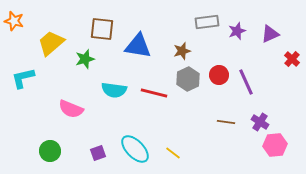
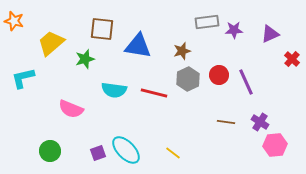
purple star: moved 3 px left, 1 px up; rotated 18 degrees clockwise
cyan ellipse: moved 9 px left, 1 px down
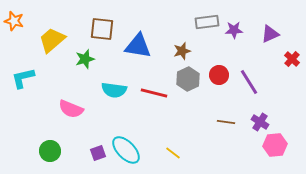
yellow trapezoid: moved 1 px right, 3 px up
purple line: moved 3 px right; rotated 8 degrees counterclockwise
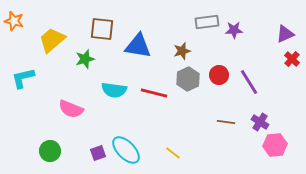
purple triangle: moved 15 px right
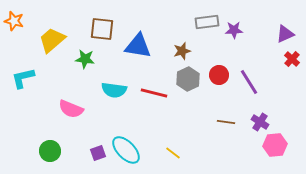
green star: rotated 24 degrees clockwise
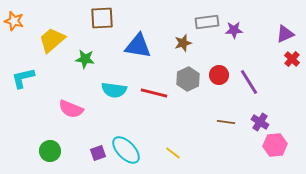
brown square: moved 11 px up; rotated 10 degrees counterclockwise
brown star: moved 1 px right, 8 px up
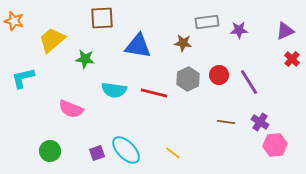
purple star: moved 5 px right
purple triangle: moved 3 px up
brown star: rotated 24 degrees clockwise
purple square: moved 1 px left
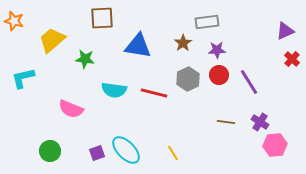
purple star: moved 22 px left, 20 px down
brown star: rotated 30 degrees clockwise
yellow line: rotated 21 degrees clockwise
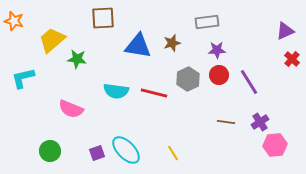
brown square: moved 1 px right
brown star: moved 11 px left; rotated 18 degrees clockwise
green star: moved 8 px left
cyan semicircle: moved 2 px right, 1 px down
purple cross: rotated 24 degrees clockwise
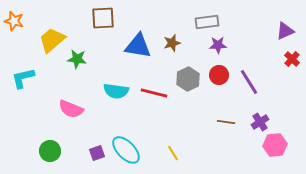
purple star: moved 1 px right, 5 px up
